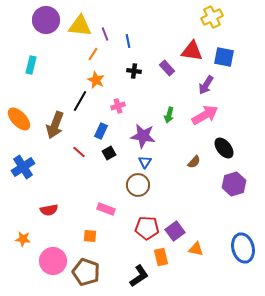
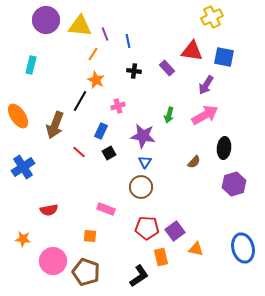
orange ellipse at (19, 119): moved 1 px left, 3 px up; rotated 10 degrees clockwise
black ellipse at (224, 148): rotated 45 degrees clockwise
brown circle at (138, 185): moved 3 px right, 2 px down
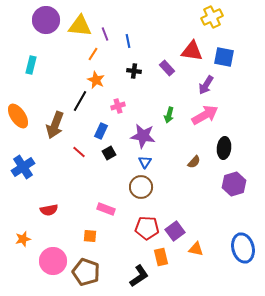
orange star at (23, 239): rotated 21 degrees counterclockwise
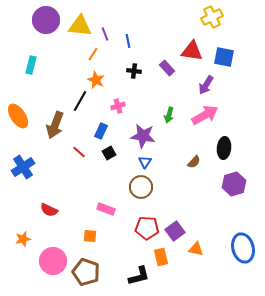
red semicircle at (49, 210): rotated 36 degrees clockwise
black L-shape at (139, 276): rotated 20 degrees clockwise
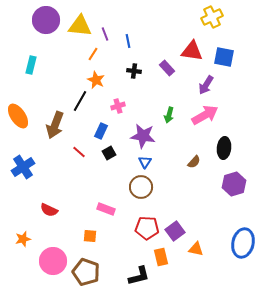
blue ellipse at (243, 248): moved 5 px up; rotated 28 degrees clockwise
